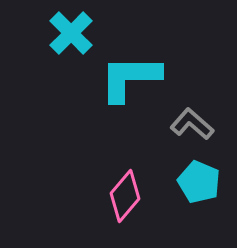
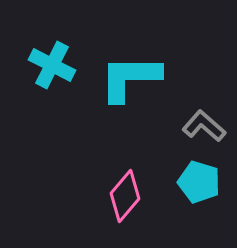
cyan cross: moved 19 px left, 32 px down; rotated 18 degrees counterclockwise
gray L-shape: moved 12 px right, 2 px down
cyan pentagon: rotated 6 degrees counterclockwise
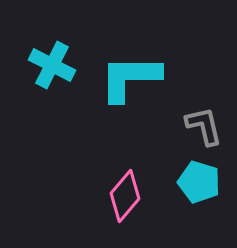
gray L-shape: rotated 36 degrees clockwise
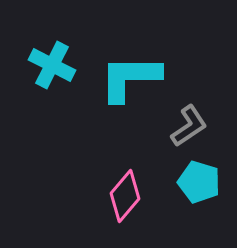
gray L-shape: moved 15 px left; rotated 69 degrees clockwise
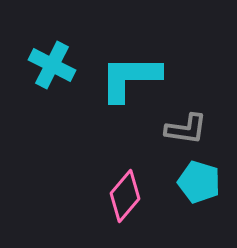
gray L-shape: moved 3 px left, 3 px down; rotated 42 degrees clockwise
